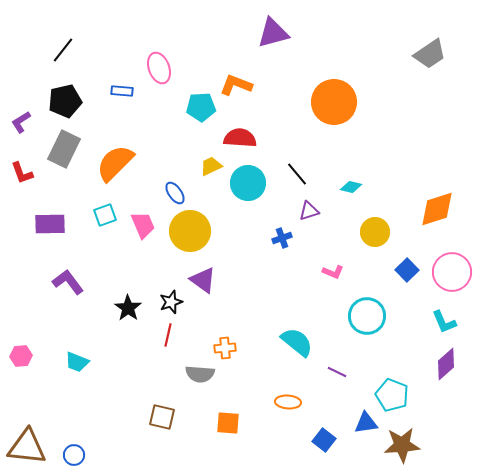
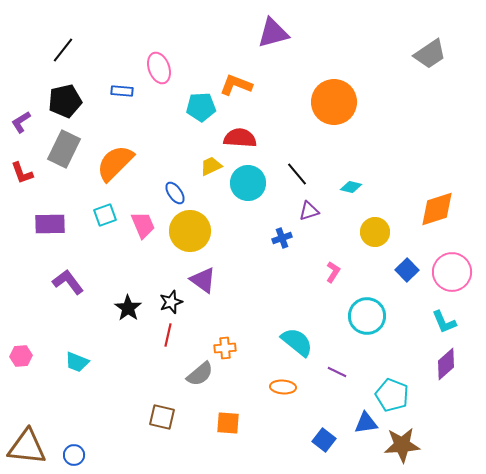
pink L-shape at (333, 272): rotated 80 degrees counterclockwise
gray semicircle at (200, 374): rotated 44 degrees counterclockwise
orange ellipse at (288, 402): moved 5 px left, 15 px up
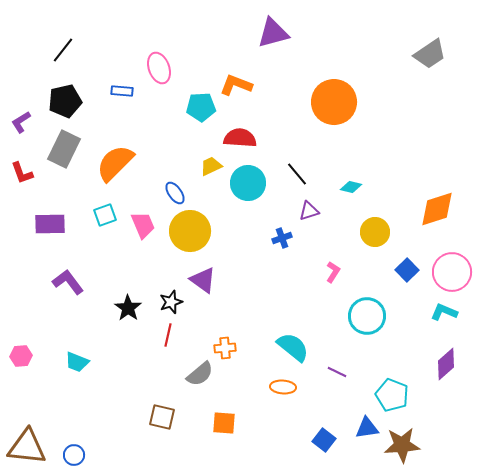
cyan L-shape at (444, 322): moved 10 px up; rotated 136 degrees clockwise
cyan semicircle at (297, 342): moved 4 px left, 5 px down
orange square at (228, 423): moved 4 px left
blue triangle at (366, 423): moved 1 px right, 5 px down
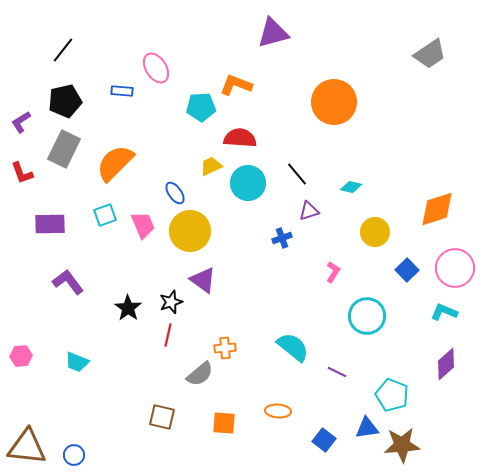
pink ellipse at (159, 68): moved 3 px left; rotated 12 degrees counterclockwise
pink circle at (452, 272): moved 3 px right, 4 px up
orange ellipse at (283, 387): moved 5 px left, 24 px down
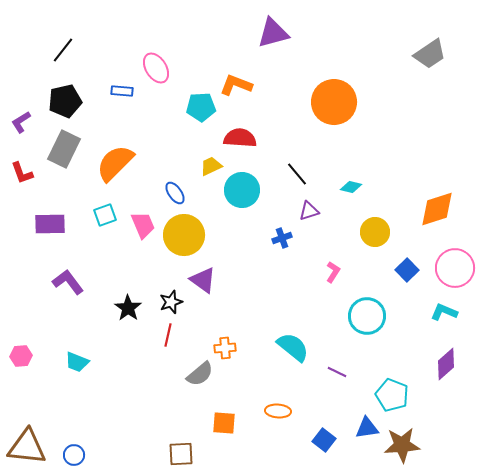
cyan circle at (248, 183): moved 6 px left, 7 px down
yellow circle at (190, 231): moved 6 px left, 4 px down
brown square at (162, 417): moved 19 px right, 37 px down; rotated 16 degrees counterclockwise
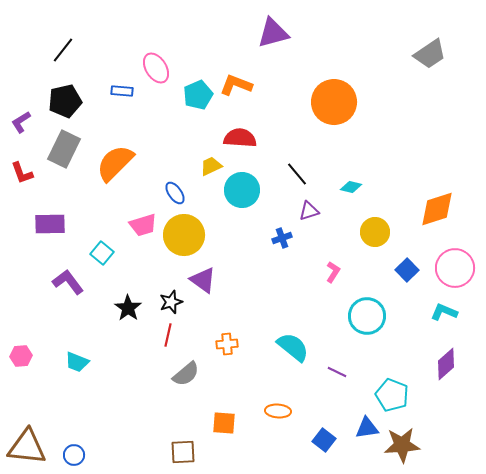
cyan pentagon at (201, 107): moved 3 px left, 12 px up; rotated 20 degrees counterclockwise
cyan square at (105, 215): moved 3 px left, 38 px down; rotated 30 degrees counterclockwise
pink trapezoid at (143, 225): rotated 96 degrees clockwise
orange cross at (225, 348): moved 2 px right, 4 px up
gray semicircle at (200, 374): moved 14 px left
brown square at (181, 454): moved 2 px right, 2 px up
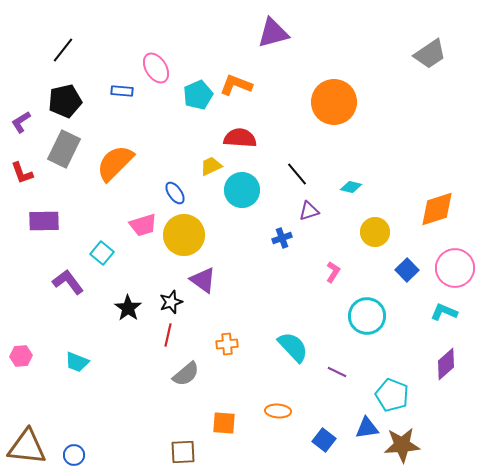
purple rectangle at (50, 224): moved 6 px left, 3 px up
cyan semicircle at (293, 347): rotated 8 degrees clockwise
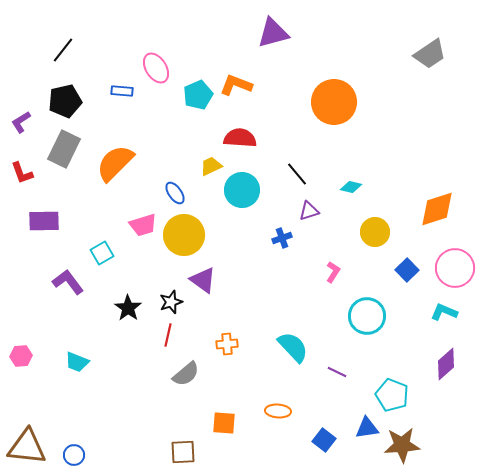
cyan square at (102, 253): rotated 20 degrees clockwise
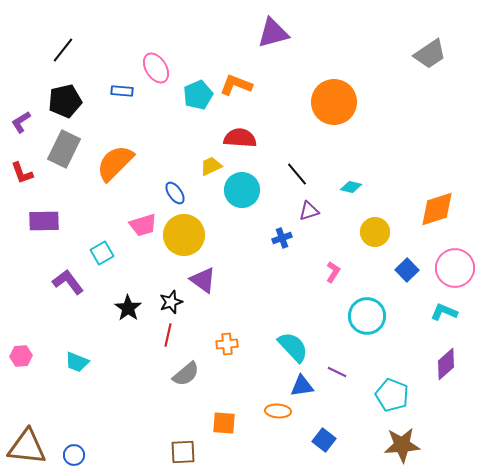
blue triangle at (367, 428): moved 65 px left, 42 px up
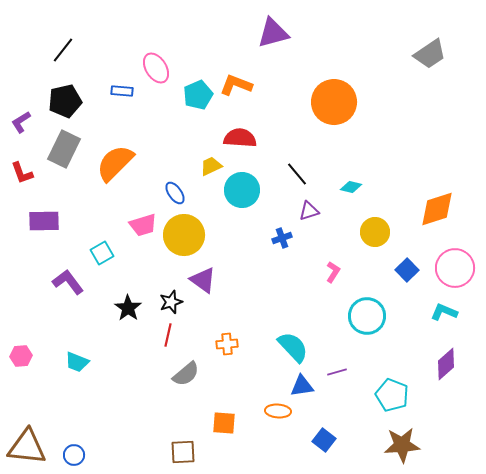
purple line at (337, 372): rotated 42 degrees counterclockwise
